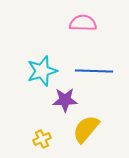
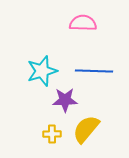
yellow cross: moved 10 px right, 5 px up; rotated 24 degrees clockwise
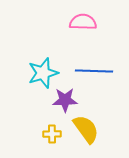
pink semicircle: moved 1 px up
cyan star: moved 1 px right, 2 px down
yellow semicircle: rotated 104 degrees clockwise
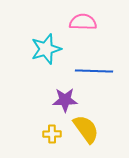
cyan star: moved 3 px right, 24 px up
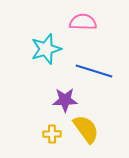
blue line: rotated 15 degrees clockwise
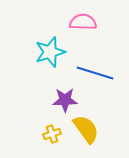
cyan star: moved 4 px right, 3 px down
blue line: moved 1 px right, 2 px down
yellow cross: rotated 18 degrees counterclockwise
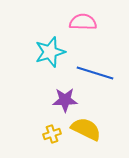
yellow semicircle: rotated 28 degrees counterclockwise
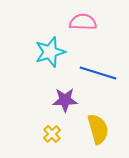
blue line: moved 3 px right
yellow semicircle: moved 12 px right; rotated 48 degrees clockwise
yellow cross: rotated 24 degrees counterclockwise
